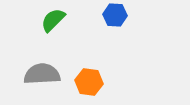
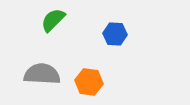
blue hexagon: moved 19 px down
gray semicircle: rotated 6 degrees clockwise
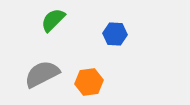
gray semicircle: rotated 30 degrees counterclockwise
orange hexagon: rotated 16 degrees counterclockwise
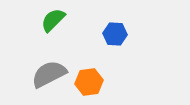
gray semicircle: moved 7 px right
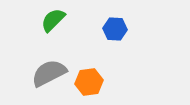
blue hexagon: moved 5 px up
gray semicircle: moved 1 px up
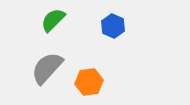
blue hexagon: moved 2 px left, 3 px up; rotated 20 degrees clockwise
gray semicircle: moved 2 px left, 5 px up; rotated 21 degrees counterclockwise
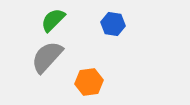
blue hexagon: moved 2 px up; rotated 15 degrees counterclockwise
gray semicircle: moved 11 px up
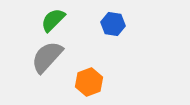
orange hexagon: rotated 12 degrees counterclockwise
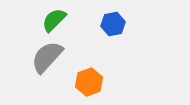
green semicircle: moved 1 px right
blue hexagon: rotated 20 degrees counterclockwise
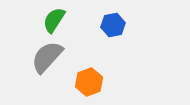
green semicircle: rotated 12 degrees counterclockwise
blue hexagon: moved 1 px down
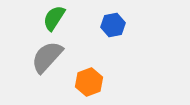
green semicircle: moved 2 px up
